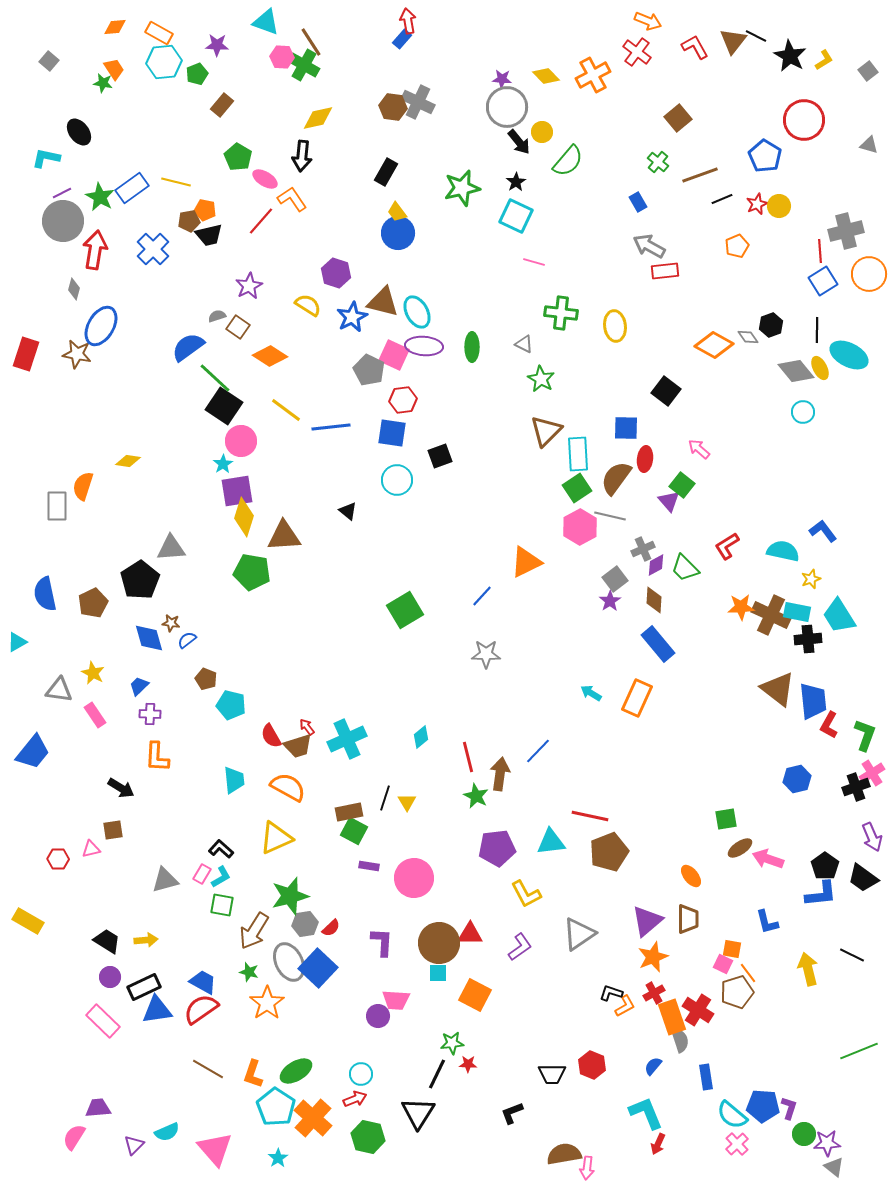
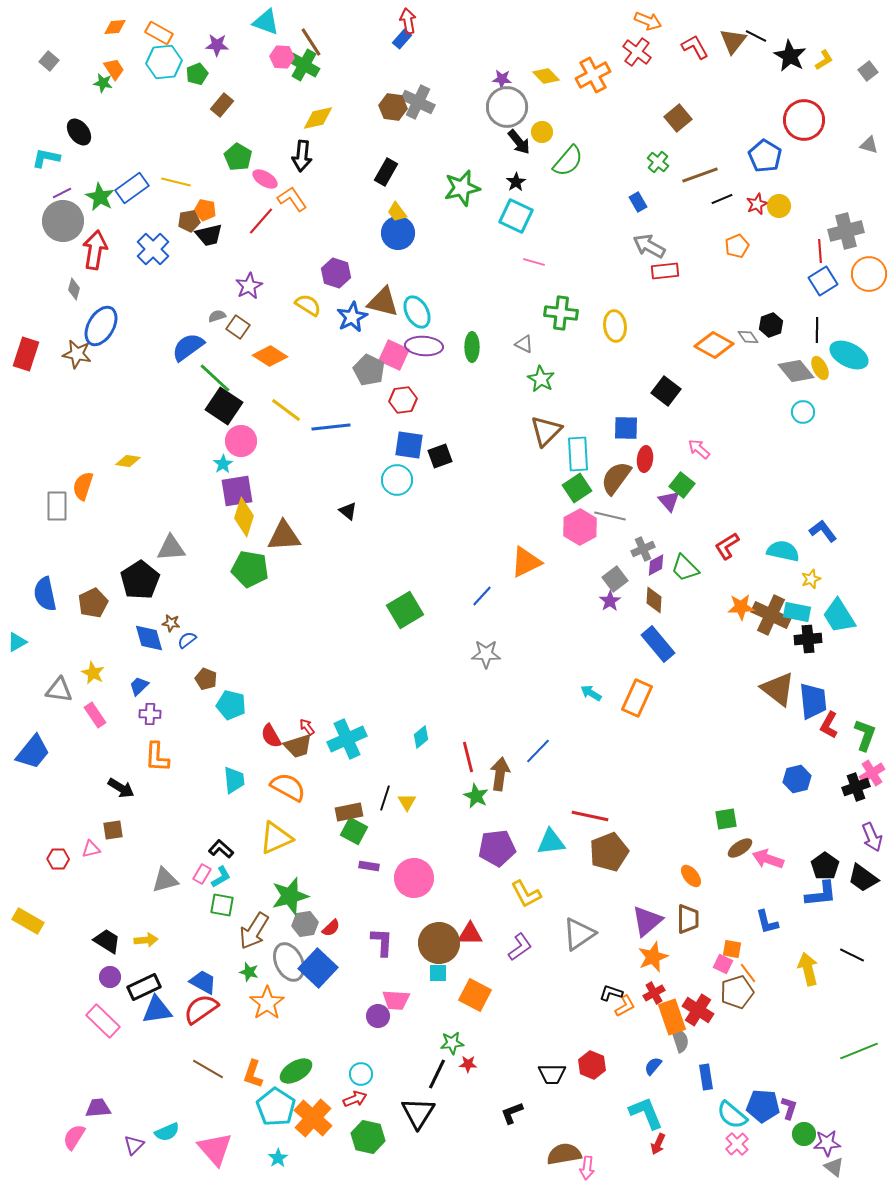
blue square at (392, 433): moved 17 px right, 12 px down
green pentagon at (252, 572): moved 2 px left, 3 px up
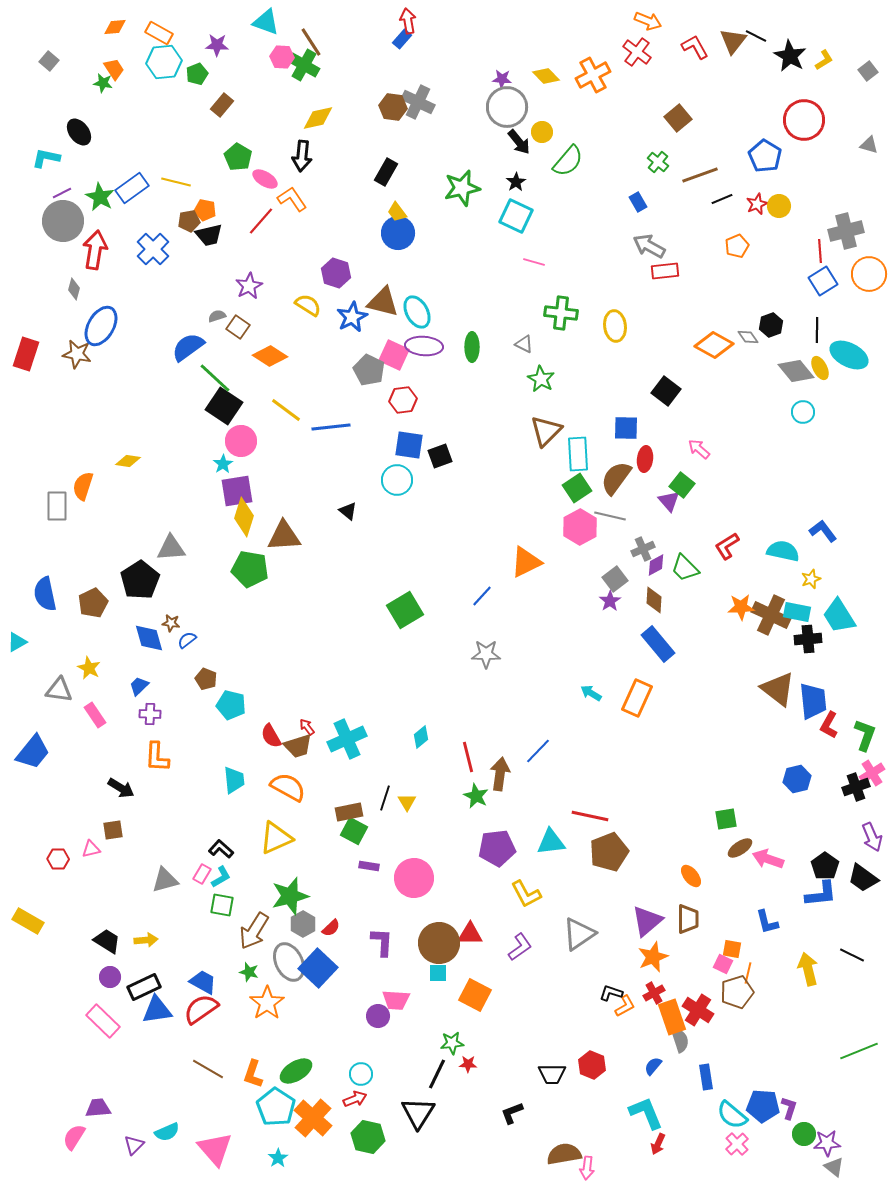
yellow star at (93, 673): moved 4 px left, 5 px up
gray hexagon at (305, 924): moved 2 px left; rotated 20 degrees counterclockwise
orange line at (748, 973): rotated 50 degrees clockwise
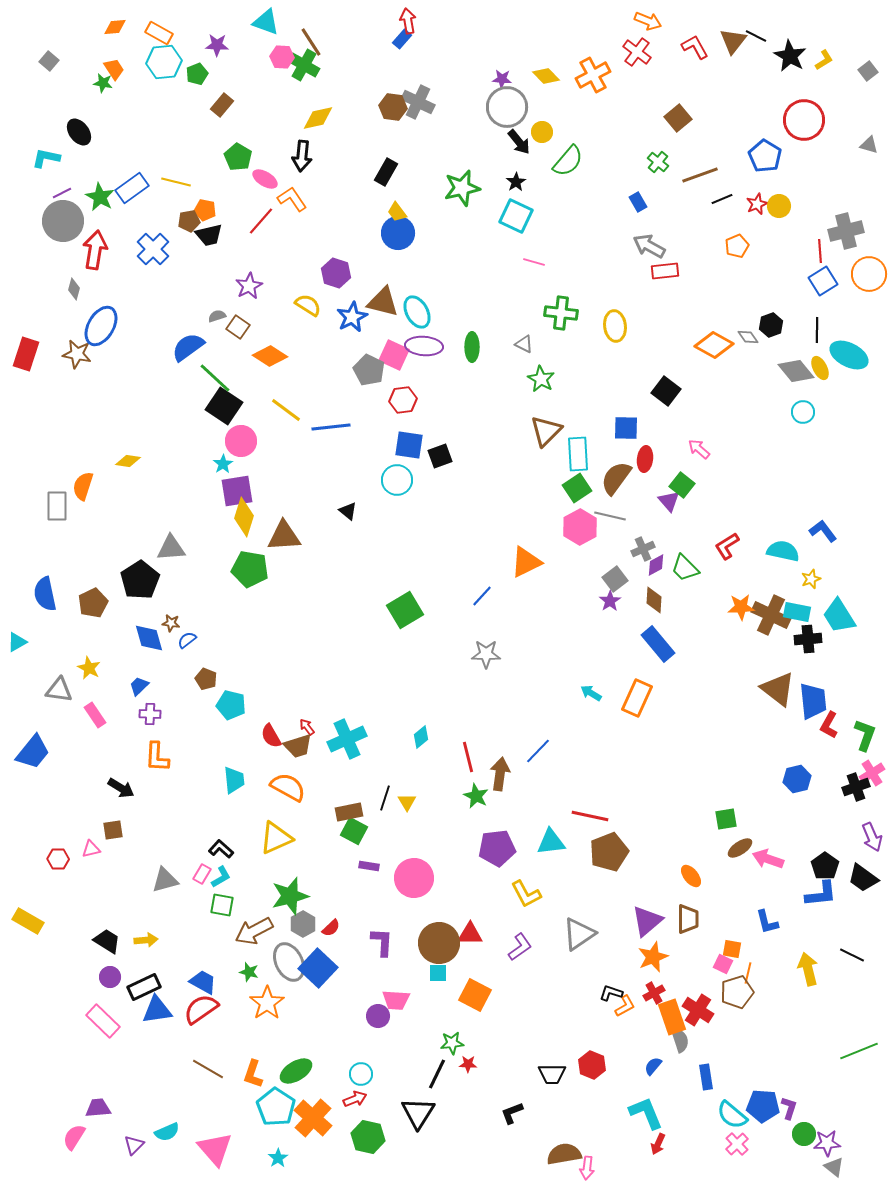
brown arrow at (254, 931): rotated 30 degrees clockwise
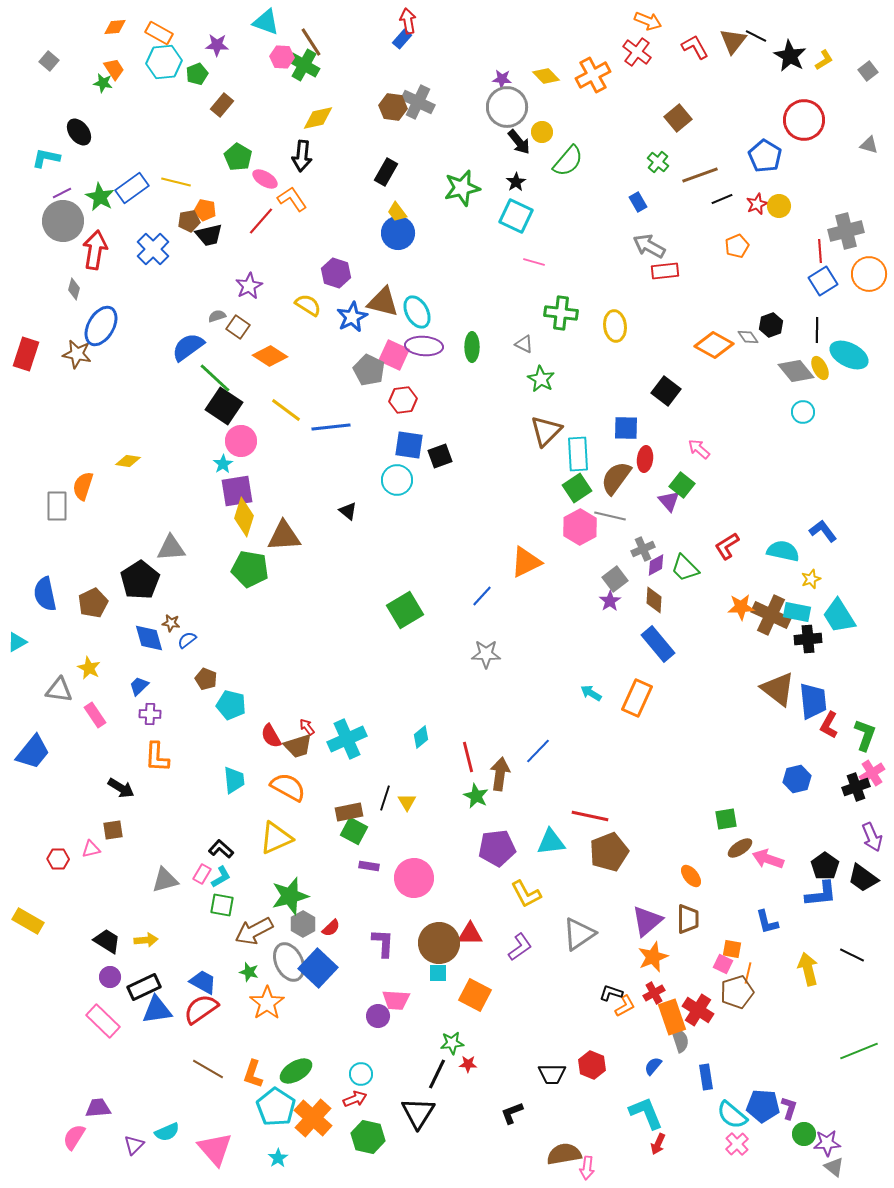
purple L-shape at (382, 942): moved 1 px right, 1 px down
